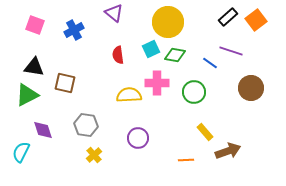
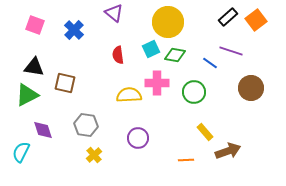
blue cross: rotated 18 degrees counterclockwise
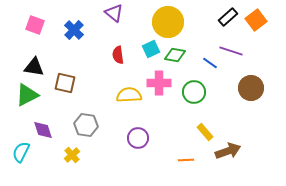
pink cross: moved 2 px right
yellow cross: moved 22 px left
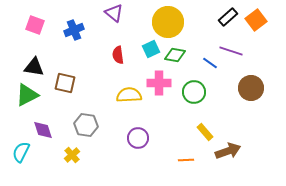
blue cross: rotated 24 degrees clockwise
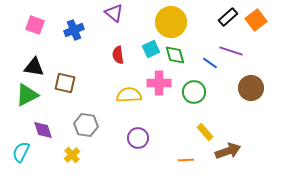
yellow circle: moved 3 px right
green diamond: rotated 65 degrees clockwise
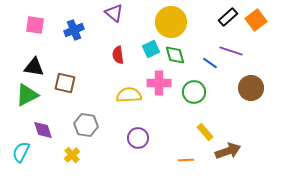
pink square: rotated 12 degrees counterclockwise
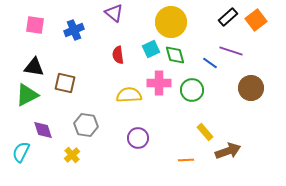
green circle: moved 2 px left, 2 px up
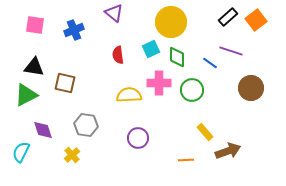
green diamond: moved 2 px right, 2 px down; rotated 15 degrees clockwise
green triangle: moved 1 px left
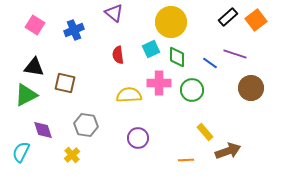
pink square: rotated 24 degrees clockwise
purple line: moved 4 px right, 3 px down
